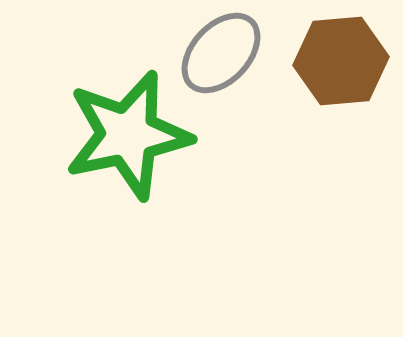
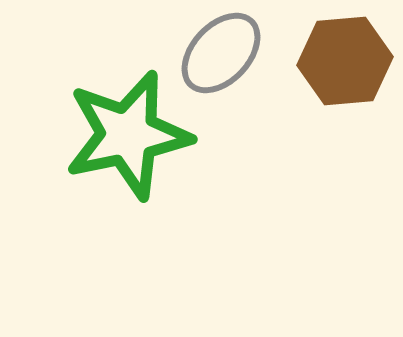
brown hexagon: moved 4 px right
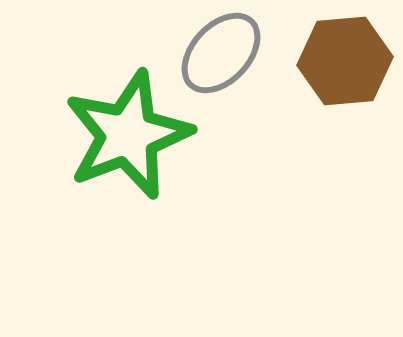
green star: rotated 9 degrees counterclockwise
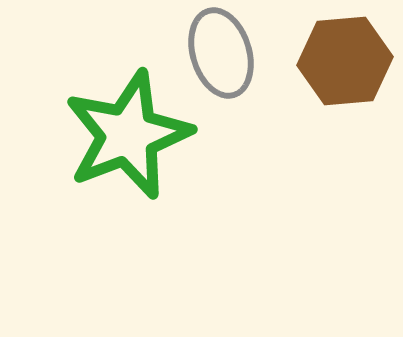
gray ellipse: rotated 60 degrees counterclockwise
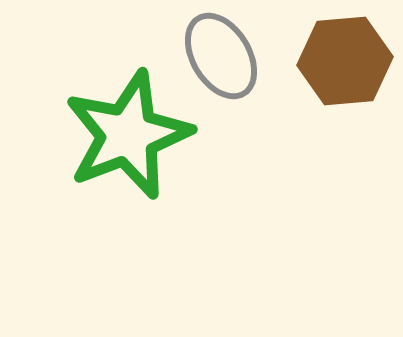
gray ellipse: moved 3 px down; rotated 14 degrees counterclockwise
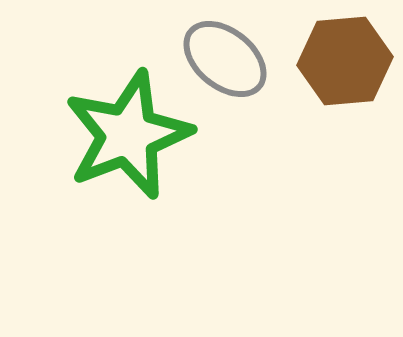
gray ellipse: moved 4 px right, 3 px down; rotated 20 degrees counterclockwise
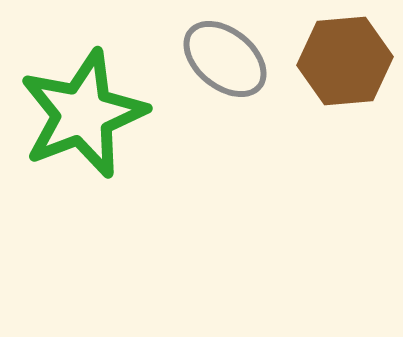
green star: moved 45 px left, 21 px up
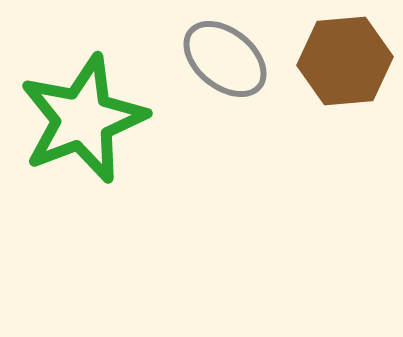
green star: moved 5 px down
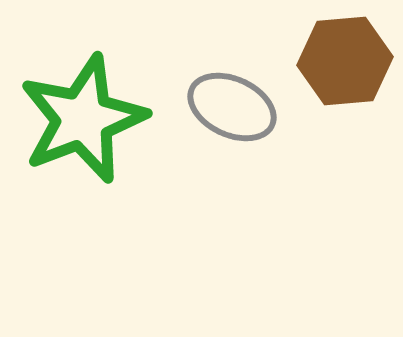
gray ellipse: moved 7 px right, 48 px down; rotated 14 degrees counterclockwise
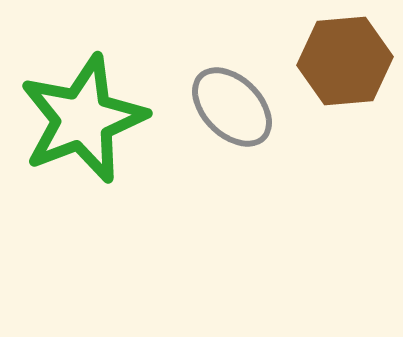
gray ellipse: rotated 20 degrees clockwise
